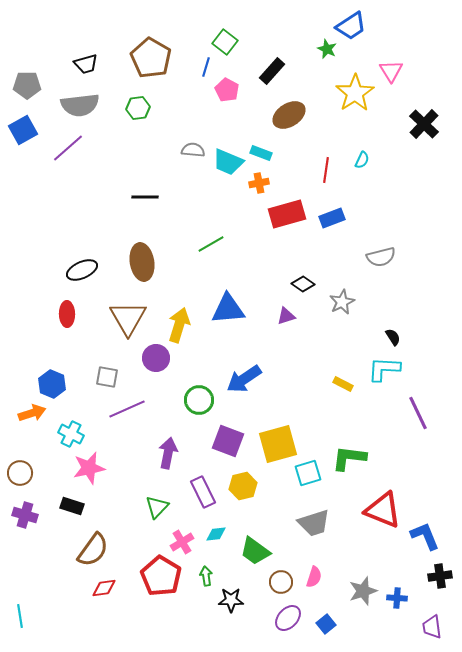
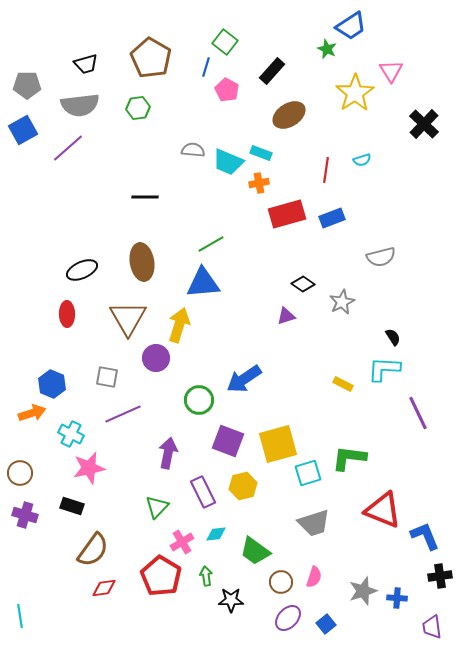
cyan semicircle at (362, 160): rotated 48 degrees clockwise
blue triangle at (228, 309): moved 25 px left, 26 px up
purple line at (127, 409): moved 4 px left, 5 px down
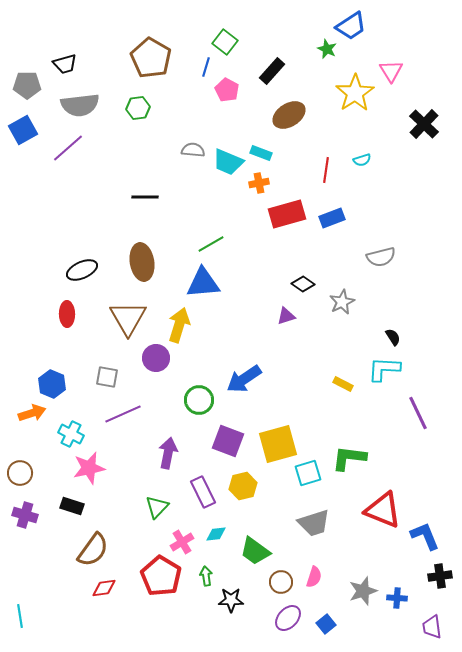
black trapezoid at (86, 64): moved 21 px left
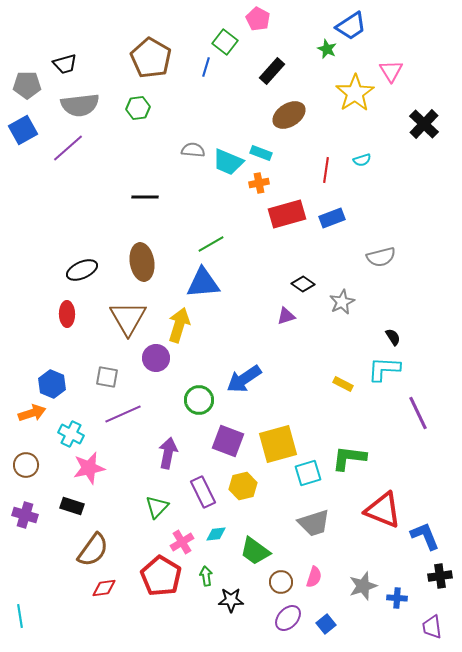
pink pentagon at (227, 90): moved 31 px right, 71 px up
brown circle at (20, 473): moved 6 px right, 8 px up
gray star at (363, 591): moved 5 px up
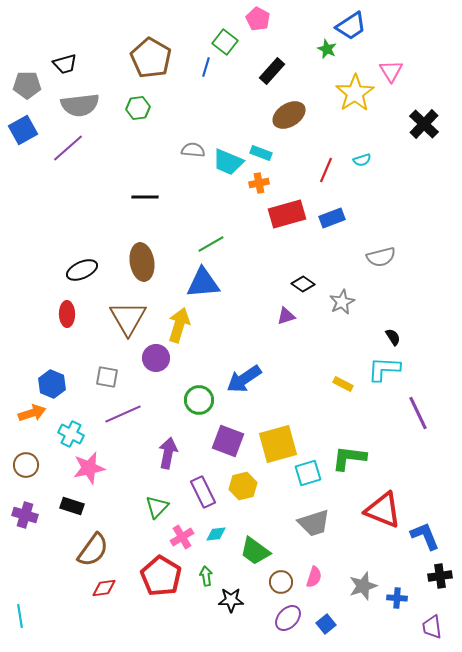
red line at (326, 170): rotated 15 degrees clockwise
pink cross at (182, 542): moved 5 px up
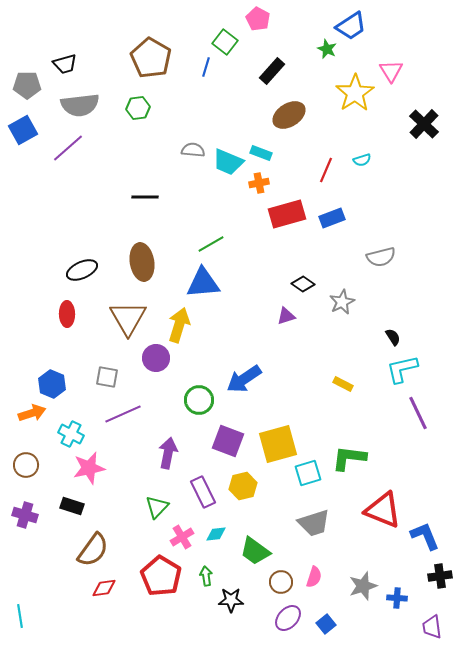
cyan L-shape at (384, 369): moved 18 px right; rotated 16 degrees counterclockwise
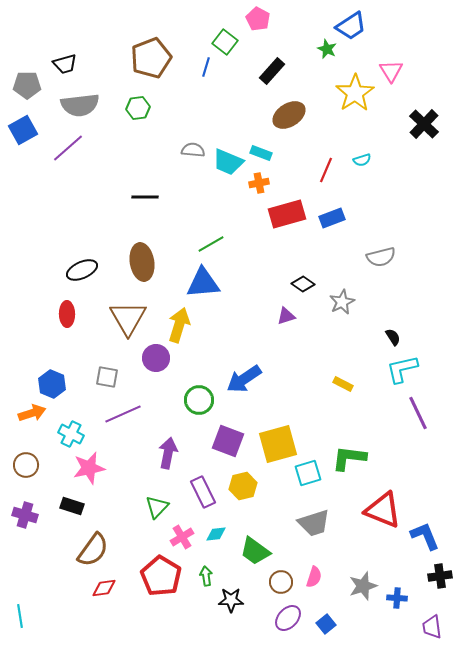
brown pentagon at (151, 58): rotated 21 degrees clockwise
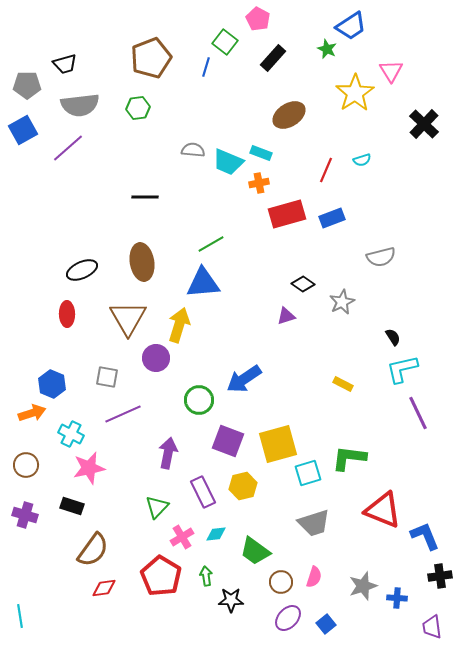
black rectangle at (272, 71): moved 1 px right, 13 px up
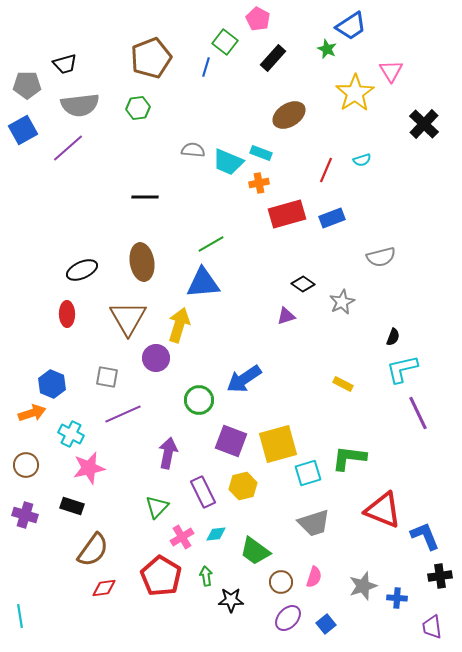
black semicircle at (393, 337): rotated 54 degrees clockwise
purple square at (228, 441): moved 3 px right
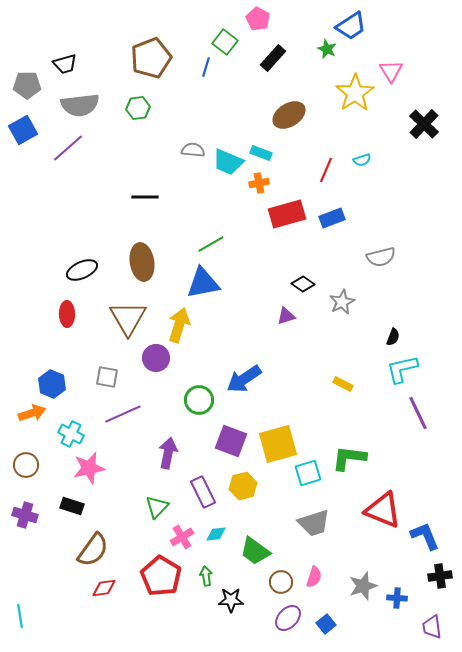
blue triangle at (203, 283): rotated 6 degrees counterclockwise
